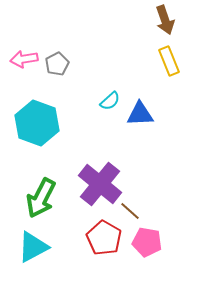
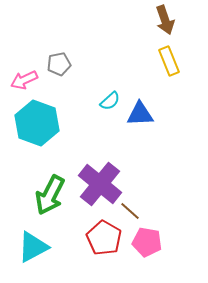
pink arrow: moved 21 px down; rotated 16 degrees counterclockwise
gray pentagon: moved 2 px right; rotated 15 degrees clockwise
green arrow: moved 9 px right, 3 px up
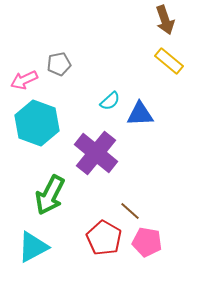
yellow rectangle: rotated 28 degrees counterclockwise
purple cross: moved 4 px left, 31 px up
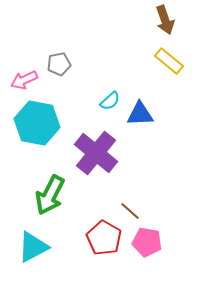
cyan hexagon: rotated 9 degrees counterclockwise
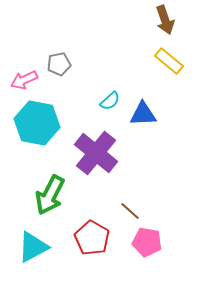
blue triangle: moved 3 px right
red pentagon: moved 12 px left
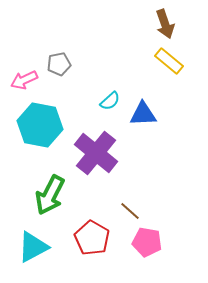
brown arrow: moved 4 px down
cyan hexagon: moved 3 px right, 2 px down
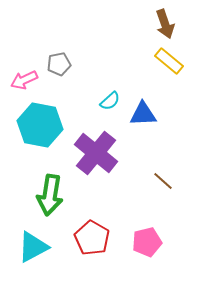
green arrow: rotated 18 degrees counterclockwise
brown line: moved 33 px right, 30 px up
pink pentagon: rotated 24 degrees counterclockwise
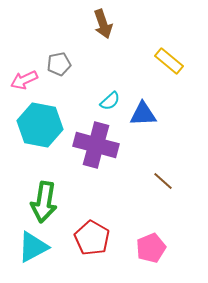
brown arrow: moved 62 px left
purple cross: moved 8 px up; rotated 24 degrees counterclockwise
green arrow: moved 6 px left, 7 px down
pink pentagon: moved 4 px right, 6 px down; rotated 8 degrees counterclockwise
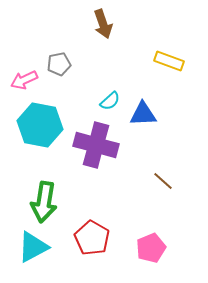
yellow rectangle: rotated 20 degrees counterclockwise
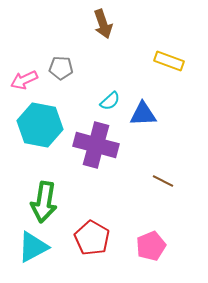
gray pentagon: moved 2 px right, 4 px down; rotated 15 degrees clockwise
brown line: rotated 15 degrees counterclockwise
pink pentagon: moved 2 px up
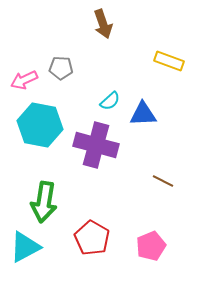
cyan triangle: moved 8 px left
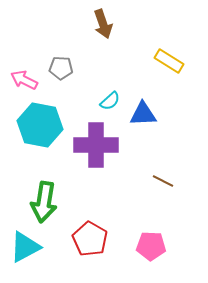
yellow rectangle: rotated 12 degrees clockwise
pink arrow: rotated 52 degrees clockwise
purple cross: rotated 15 degrees counterclockwise
red pentagon: moved 2 px left, 1 px down
pink pentagon: rotated 24 degrees clockwise
